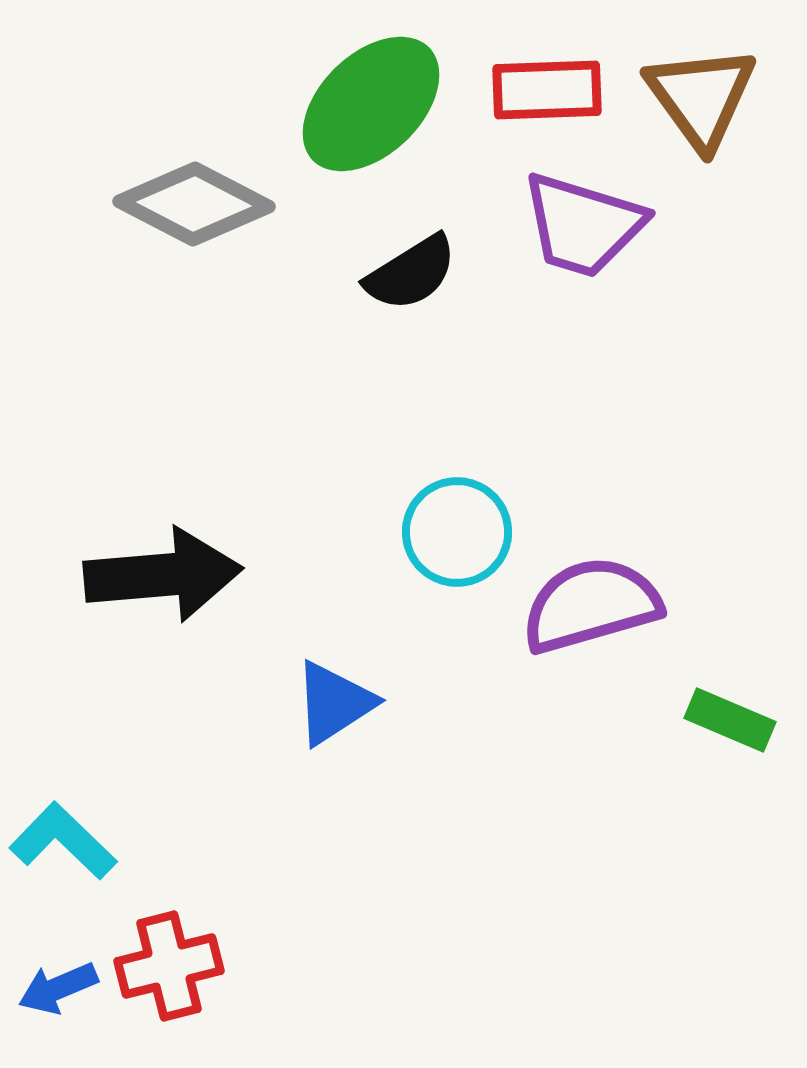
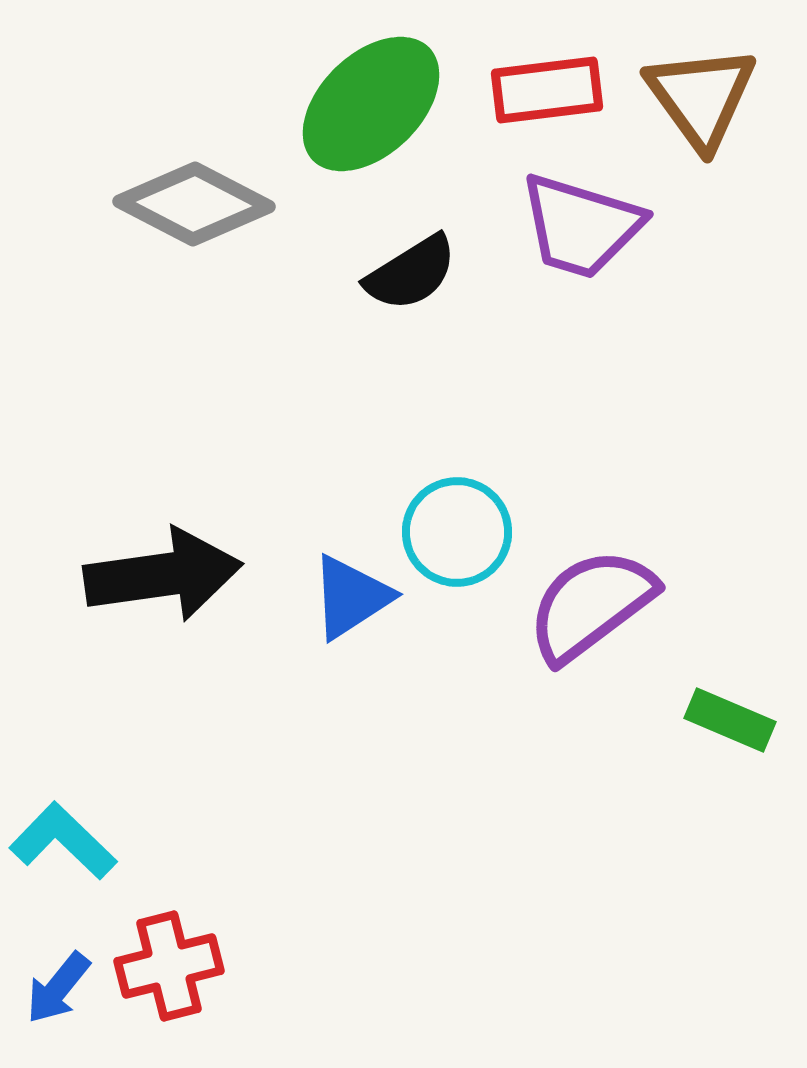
red rectangle: rotated 5 degrees counterclockwise
purple trapezoid: moved 2 px left, 1 px down
black arrow: rotated 3 degrees counterclockwise
purple semicircle: rotated 21 degrees counterclockwise
blue triangle: moved 17 px right, 106 px up
blue arrow: rotated 28 degrees counterclockwise
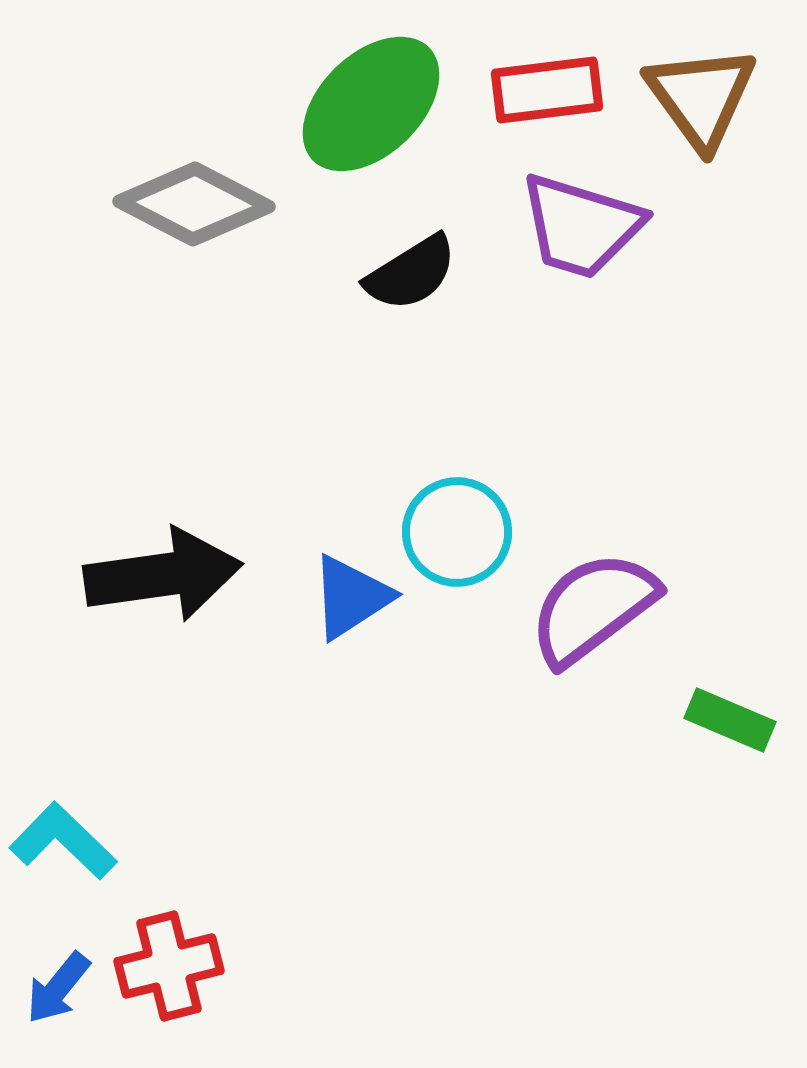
purple semicircle: moved 2 px right, 3 px down
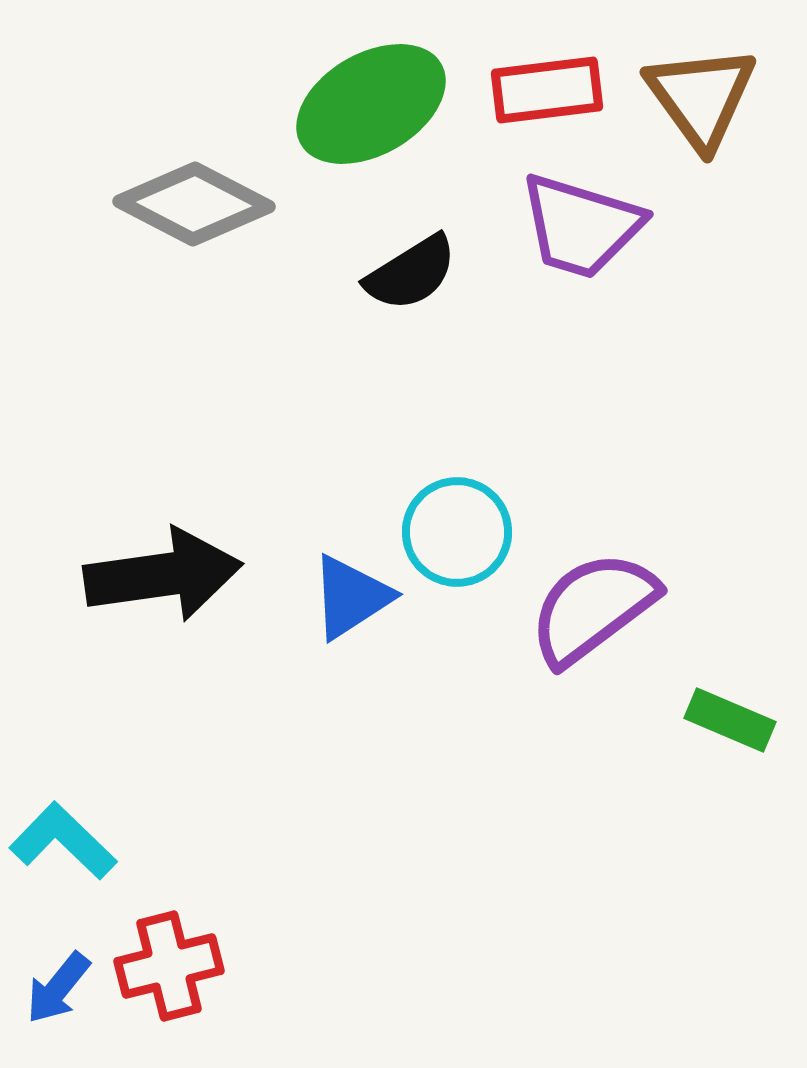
green ellipse: rotated 14 degrees clockwise
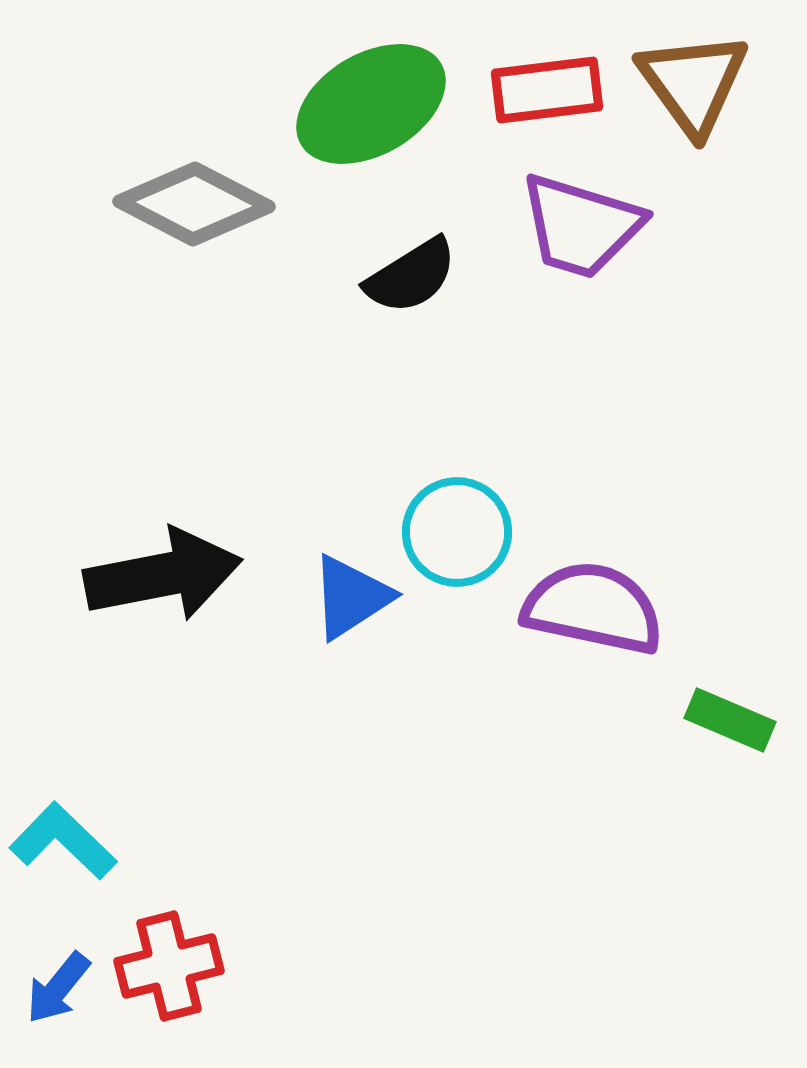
brown triangle: moved 8 px left, 14 px up
black semicircle: moved 3 px down
black arrow: rotated 3 degrees counterclockwise
purple semicircle: rotated 49 degrees clockwise
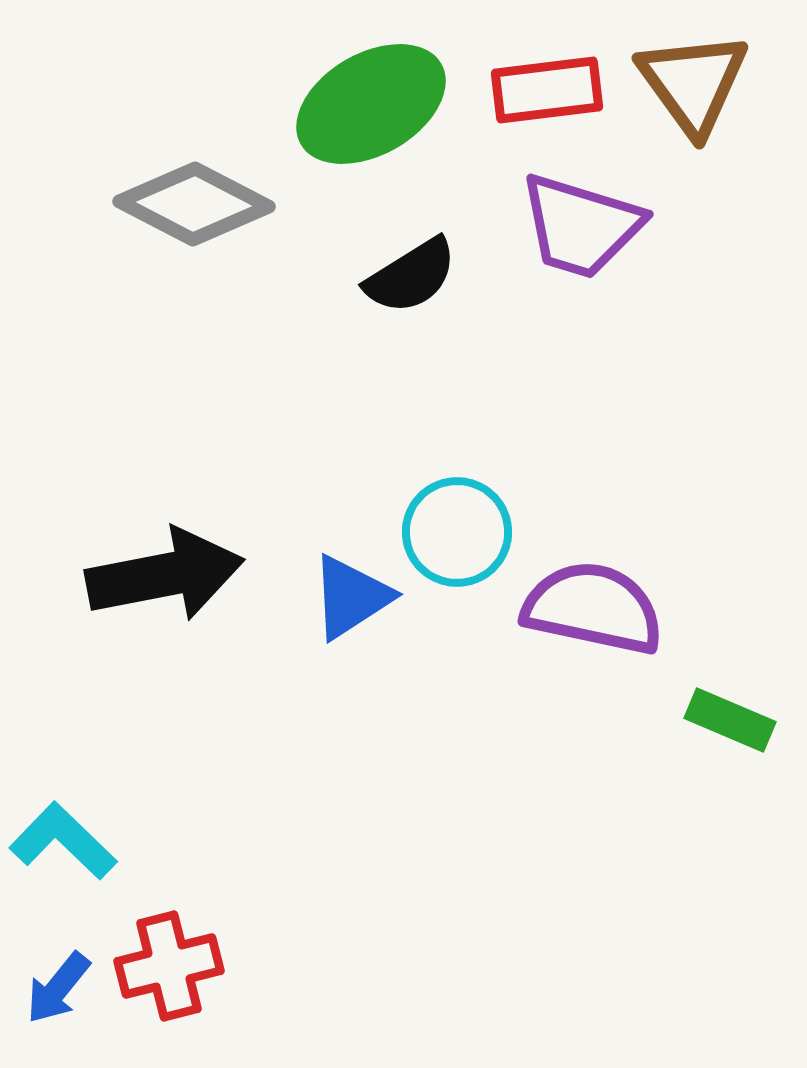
black arrow: moved 2 px right
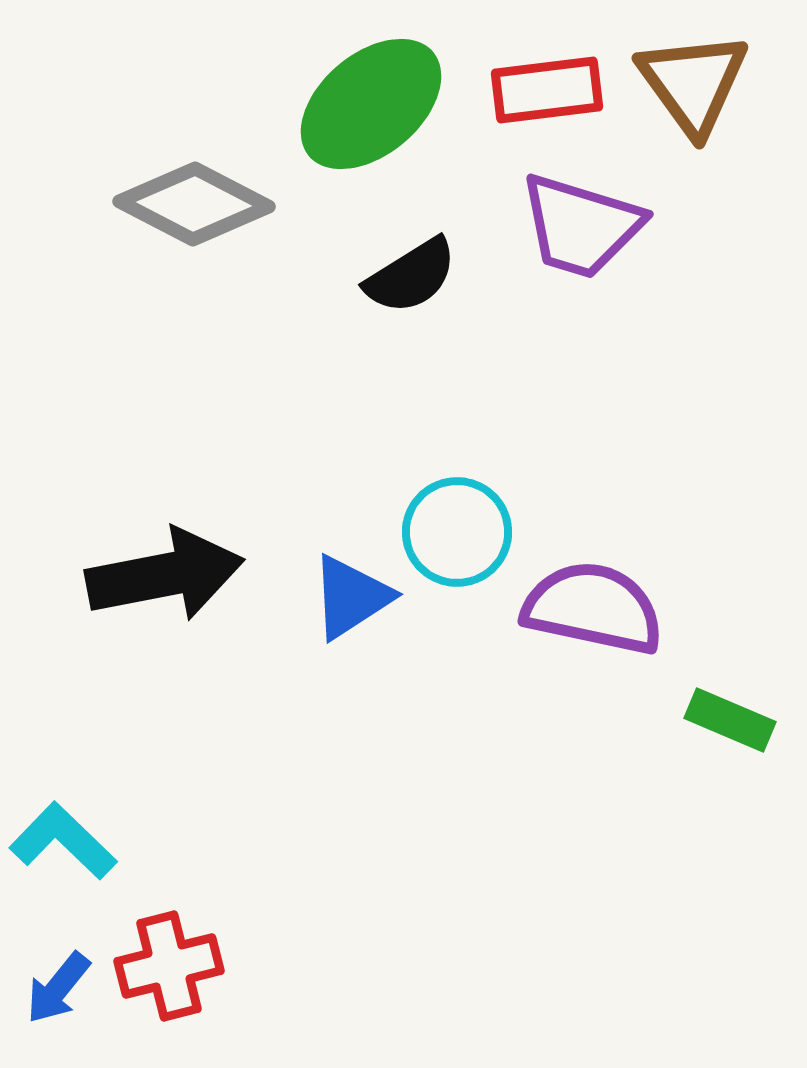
green ellipse: rotated 10 degrees counterclockwise
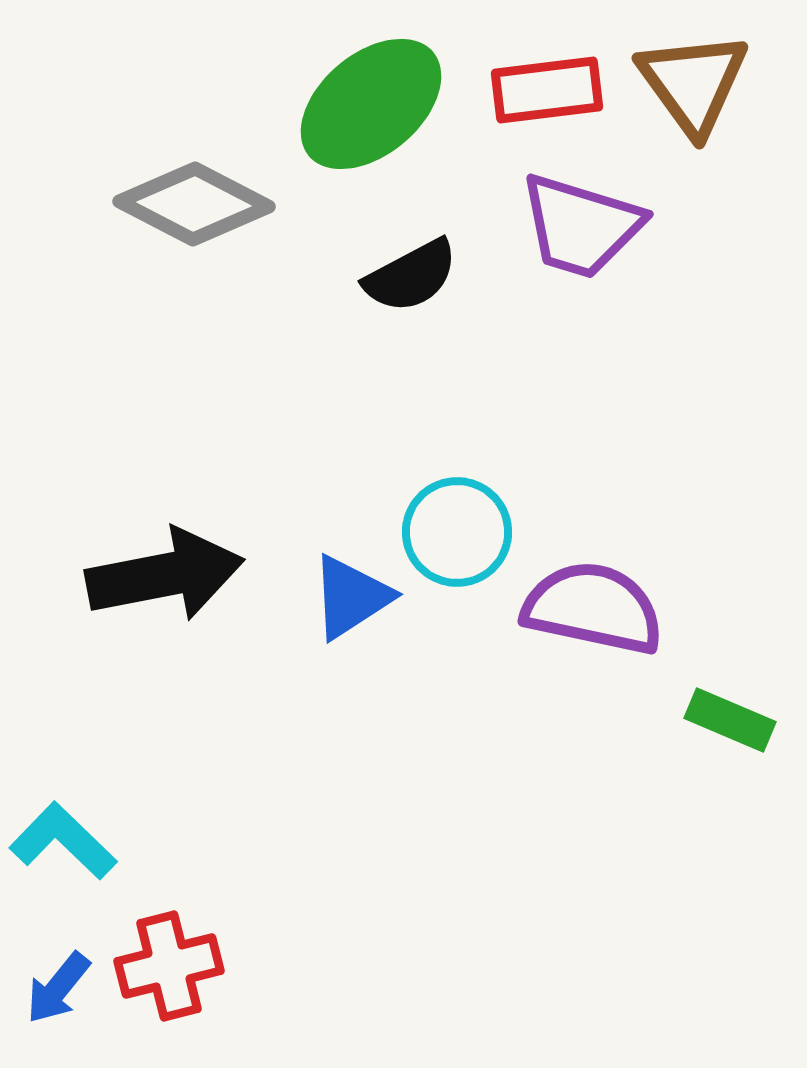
black semicircle: rotated 4 degrees clockwise
